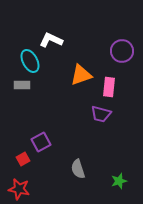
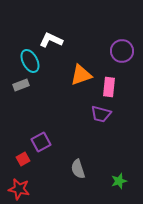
gray rectangle: moved 1 px left; rotated 21 degrees counterclockwise
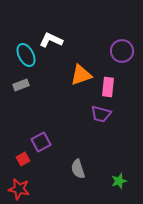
cyan ellipse: moved 4 px left, 6 px up
pink rectangle: moved 1 px left
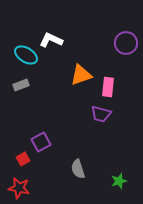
purple circle: moved 4 px right, 8 px up
cyan ellipse: rotated 30 degrees counterclockwise
red star: moved 1 px up
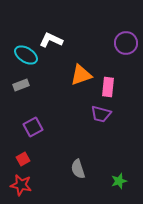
purple square: moved 8 px left, 15 px up
red star: moved 2 px right, 3 px up
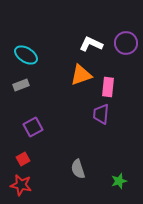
white L-shape: moved 40 px right, 4 px down
purple trapezoid: rotated 80 degrees clockwise
